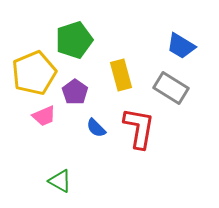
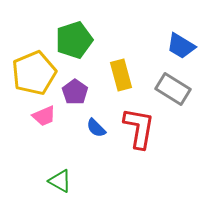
gray rectangle: moved 2 px right, 1 px down
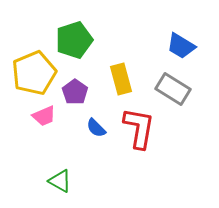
yellow rectangle: moved 4 px down
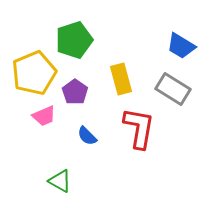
blue semicircle: moved 9 px left, 8 px down
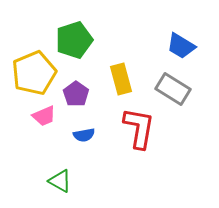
purple pentagon: moved 1 px right, 2 px down
blue semicircle: moved 3 px left, 1 px up; rotated 55 degrees counterclockwise
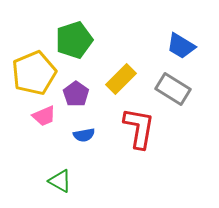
yellow rectangle: rotated 60 degrees clockwise
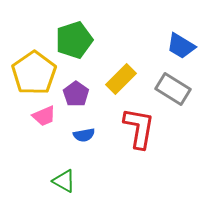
yellow pentagon: rotated 12 degrees counterclockwise
green triangle: moved 4 px right
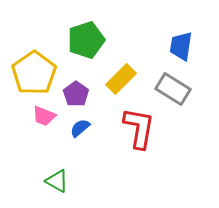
green pentagon: moved 12 px right
blue trapezoid: rotated 68 degrees clockwise
pink trapezoid: rotated 45 degrees clockwise
blue semicircle: moved 4 px left, 7 px up; rotated 150 degrees clockwise
green triangle: moved 7 px left
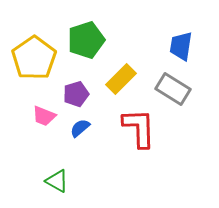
yellow pentagon: moved 15 px up
purple pentagon: rotated 20 degrees clockwise
red L-shape: rotated 12 degrees counterclockwise
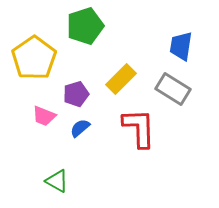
green pentagon: moved 1 px left, 14 px up
